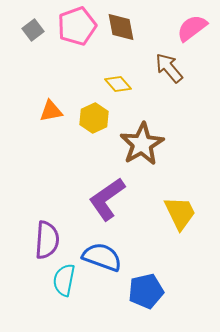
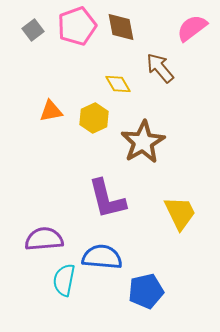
brown arrow: moved 9 px left
yellow diamond: rotated 12 degrees clockwise
brown star: moved 1 px right, 2 px up
purple L-shape: rotated 69 degrees counterclockwise
purple semicircle: moved 3 px left, 1 px up; rotated 99 degrees counterclockwise
blue semicircle: rotated 15 degrees counterclockwise
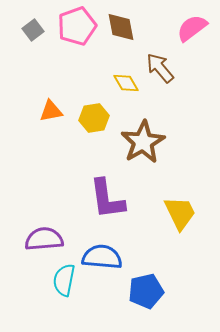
yellow diamond: moved 8 px right, 1 px up
yellow hexagon: rotated 16 degrees clockwise
purple L-shape: rotated 6 degrees clockwise
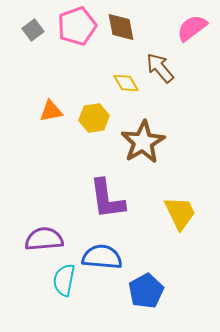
blue pentagon: rotated 16 degrees counterclockwise
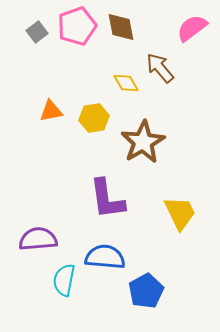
gray square: moved 4 px right, 2 px down
purple semicircle: moved 6 px left
blue semicircle: moved 3 px right
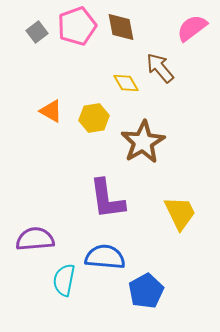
orange triangle: rotated 40 degrees clockwise
purple semicircle: moved 3 px left
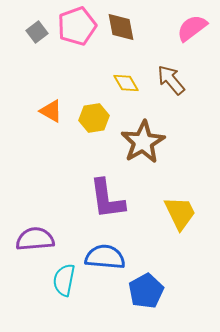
brown arrow: moved 11 px right, 12 px down
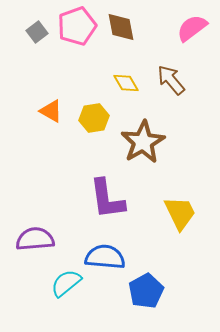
cyan semicircle: moved 2 px right, 3 px down; rotated 40 degrees clockwise
